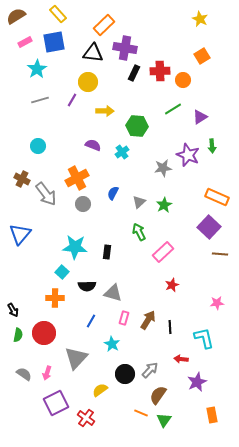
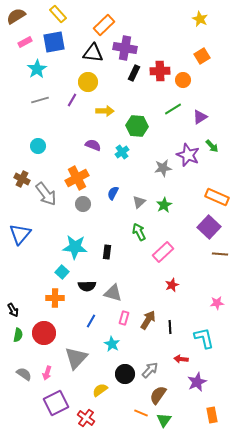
green arrow at (212, 146): rotated 40 degrees counterclockwise
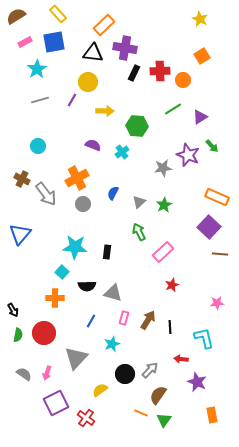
cyan star at (112, 344): rotated 21 degrees clockwise
purple star at (197, 382): rotated 24 degrees counterclockwise
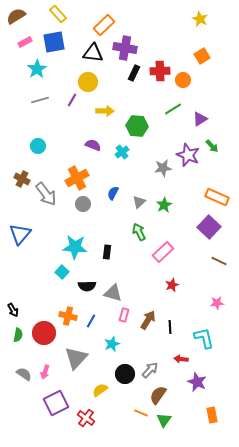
purple triangle at (200, 117): moved 2 px down
brown line at (220, 254): moved 1 px left, 7 px down; rotated 21 degrees clockwise
orange cross at (55, 298): moved 13 px right, 18 px down; rotated 12 degrees clockwise
pink rectangle at (124, 318): moved 3 px up
pink arrow at (47, 373): moved 2 px left, 1 px up
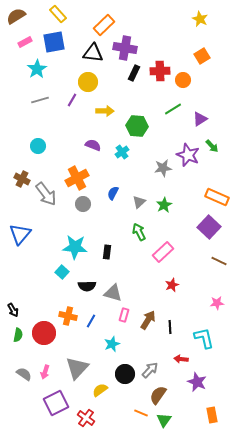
gray triangle at (76, 358): moved 1 px right, 10 px down
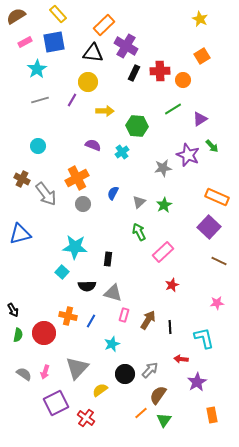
purple cross at (125, 48): moved 1 px right, 2 px up; rotated 20 degrees clockwise
blue triangle at (20, 234): rotated 35 degrees clockwise
black rectangle at (107, 252): moved 1 px right, 7 px down
purple star at (197, 382): rotated 18 degrees clockwise
orange line at (141, 413): rotated 64 degrees counterclockwise
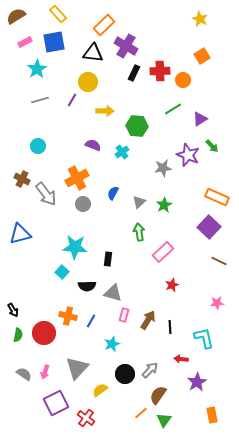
green arrow at (139, 232): rotated 18 degrees clockwise
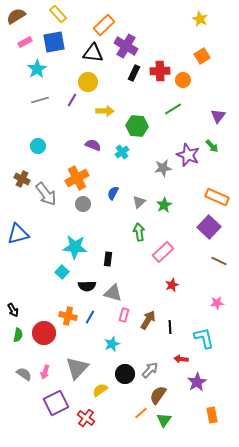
purple triangle at (200, 119): moved 18 px right, 3 px up; rotated 21 degrees counterclockwise
blue triangle at (20, 234): moved 2 px left
blue line at (91, 321): moved 1 px left, 4 px up
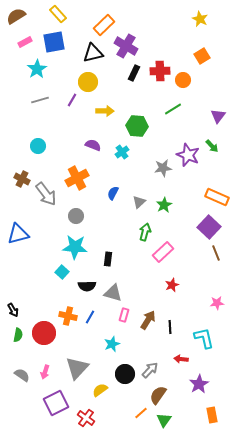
black triangle at (93, 53): rotated 20 degrees counterclockwise
gray circle at (83, 204): moved 7 px left, 12 px down
green arrow at (139, 232): moved 6 px right; rotated 24 degrees clockwise
brown line at (219, 261): moved 3 px left, 8 px up; rotated 42 degrees clockwise
gray semicircle at (24, 374): moved 2 px left, 1 px down
purple star at (197, 382): moved 2 px right, 2 px down
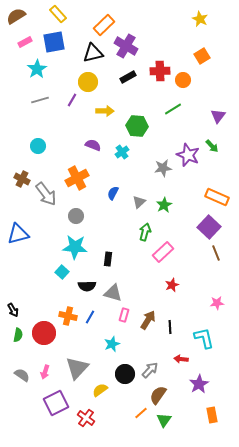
black rectangle at (134, 73): moved 6 px left, 4 px down; rotated 35 degrees clockwise
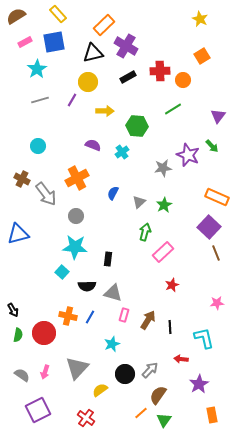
purple square at (56, 403): moved 18 px left, 7 px down
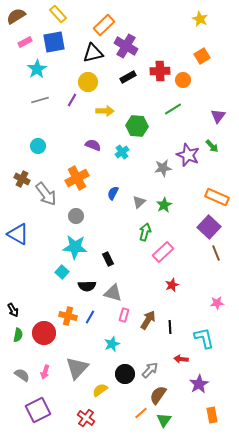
blue triangle at (18, 234): rotated 45 degrees clockwise
black rectangle at (108, 259): rotated 32 degrees counterclockwise
